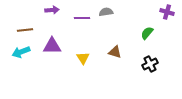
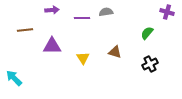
cyan arrow: moved 7 px left, 26 px down; rotated 66 degrees clockwise
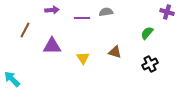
brown line: rotated 56 degrees counterclockwise
cyan arrow: moved 2 px left, 1 px down
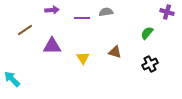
brown line: rotated 28 degrees clockwise
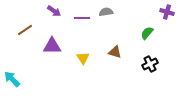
purple arrow: moved 2 px right, 1 px down; rotated 40 degrees clockwise
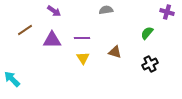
gray semicircle: moved 2 px up
purple line: moved 20 px down
purple triangle: moved 6 px up
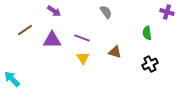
gray semicircle: moved 2 px down; rotated 64 degrees clockwise
green semicircle: rotated 48 degrees counterclockwise
purple line: rotated 21 degrees clockwise
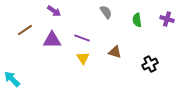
purple cross: moved 7 px down
green semicircle: moved 10 px left, 13 px up
